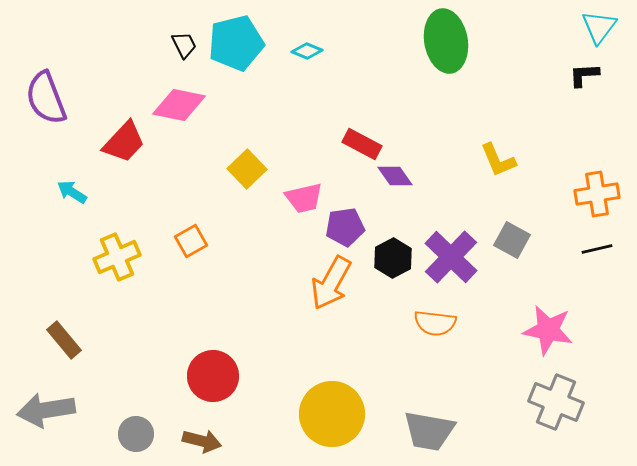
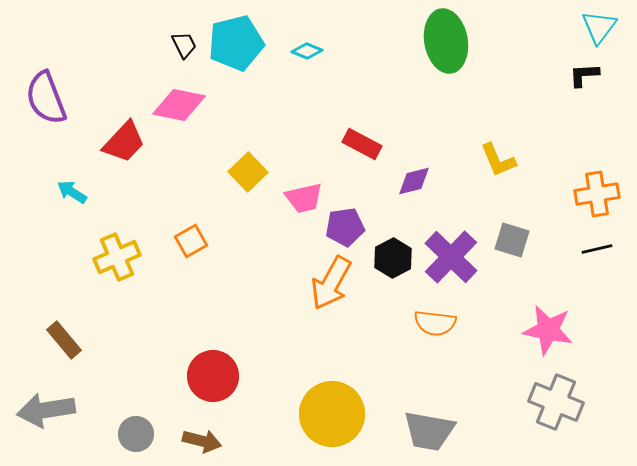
yellow square: moved 1 px right, 3 px down
purple diamond: moved 19 px right, 5 px down; rotated 69 degrees counterclockwise
gray square: rotated 12 degrees counterclockwise
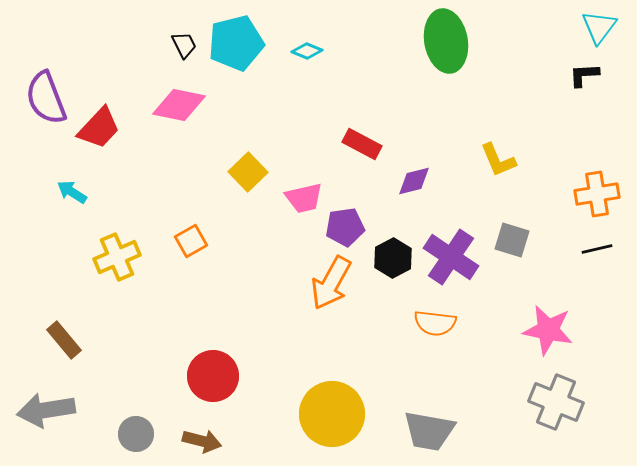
red trapezoid: moved 25 px left, 14 px up
purple cross: rotated 10 degrees counterclockwise
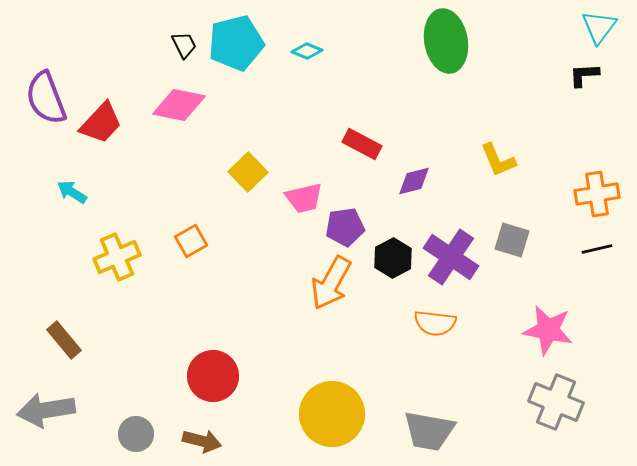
red trapezoid: moved 2 px right, 5 px up
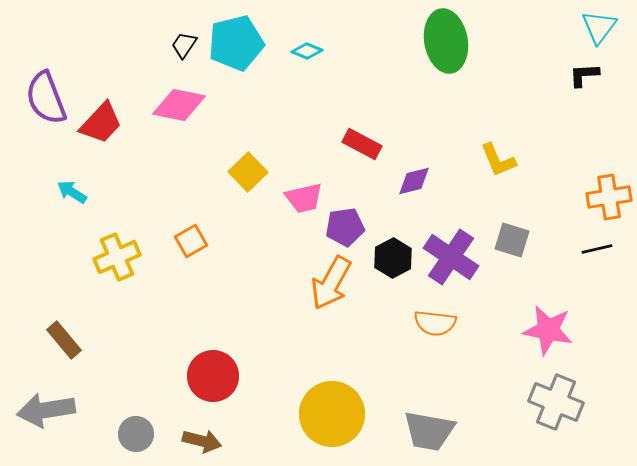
black trapezoid: rotated 120 degrees counterclockwise
orange cross: moved 12 px right, 3 px down
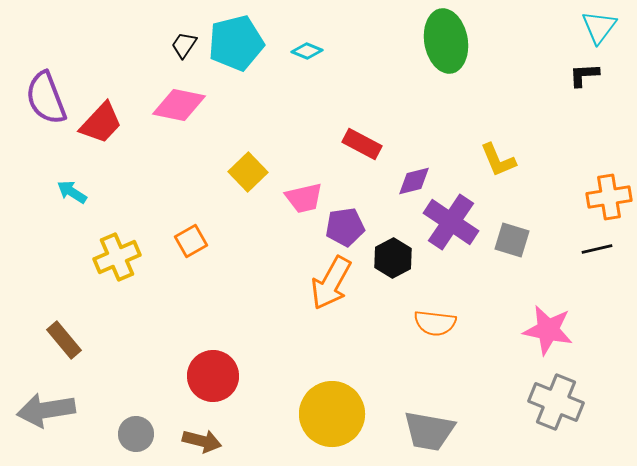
purple cross: moved 35 px up
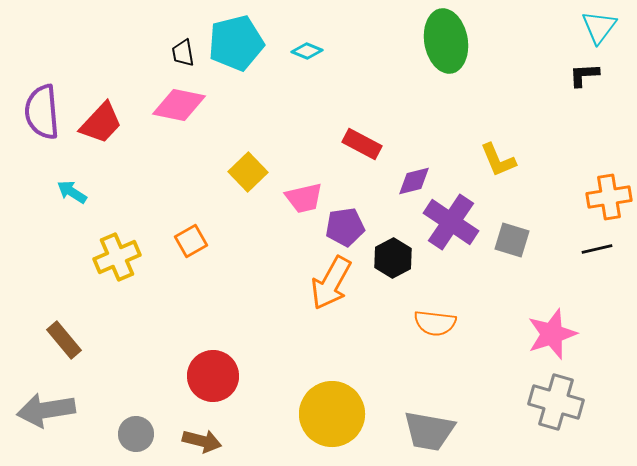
black trapezoid: moved 1 px left, 8 px down; rotated 44 degrees counterclockwise
purple semicircle: moved 4 px left, 14 px down; rotated 16 degrees clockwise
pink star: moved 4 px right, 4 px down; rotated 30 degrees counterclockwise
gray cross: rotated 6 degrees counterclockwise
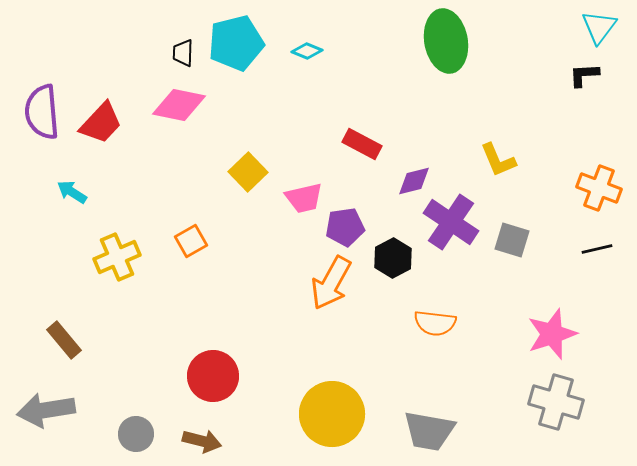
black trapezoid: rotated 12 degrees clockwise
orange cross: moved 10 px left, 9 px up; rotated 30 degrees clockwise
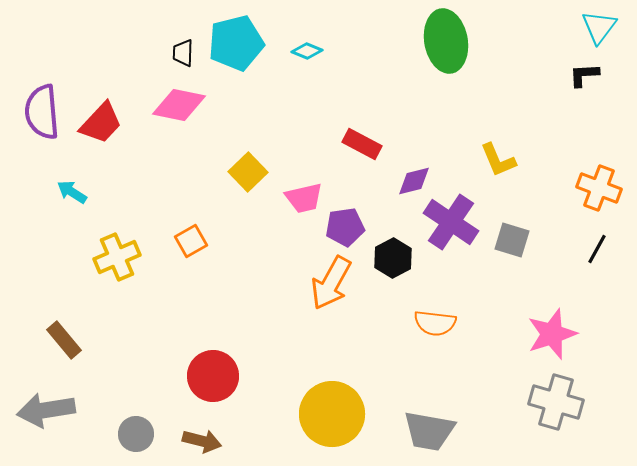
black line: rotated 48 degrees counterclockwise
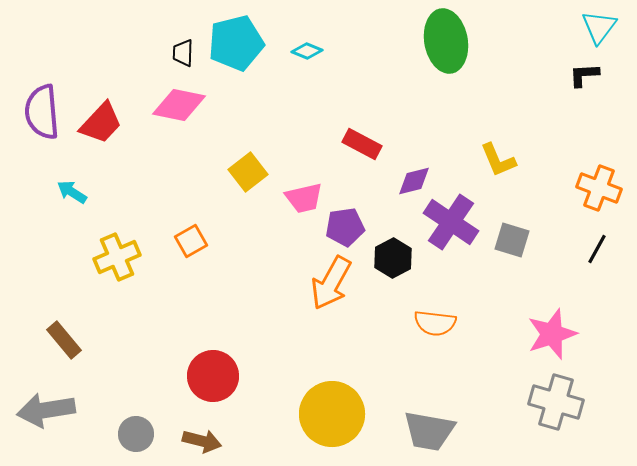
yellow square: rotated 6 degrees clockwise
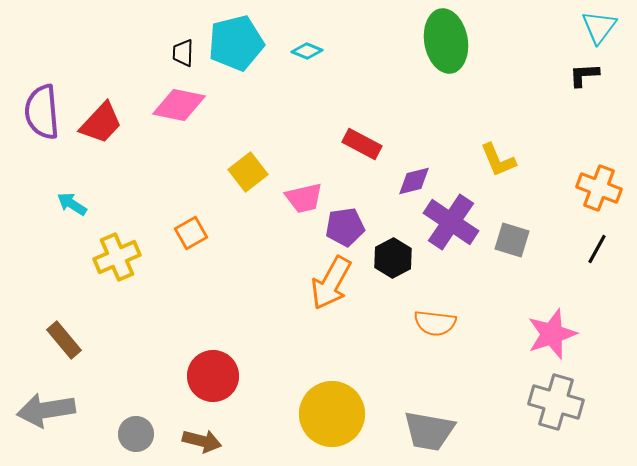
cyan arrow: moved 12 px down
orange square: moved 8 px up
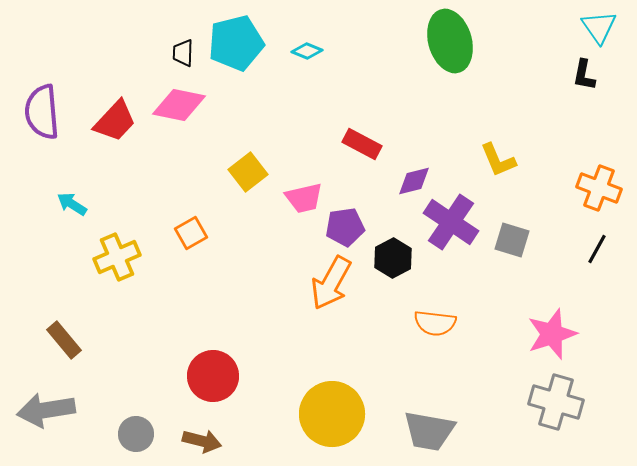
cyan triangle: rotated 12 degrees counterclockwise
green ellipse: moved 4 px right; rotated 6 degrees counterclockwise
black L-shape: rotated 76 degrees counterclockwise
red trapezoid: moved 14 px right, 2 px up
